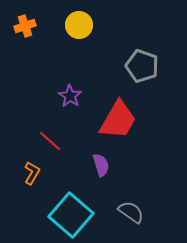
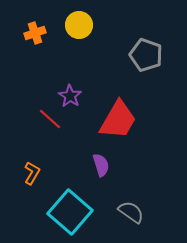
orange cross: moved 10 px right, 7 px down
gray pentagon: moved 4 px right, 11 px up
red line: moved 22 px up
cyan square: moved 1 px left, 3 px up
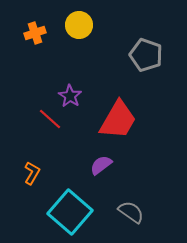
purple semicircle: rotated 110 degrees counterclockwise
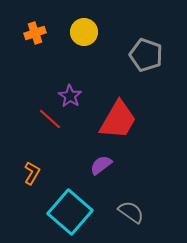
yellow circle: moved 5 px right, 7 px down
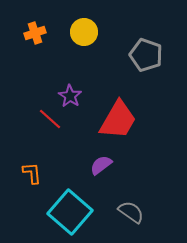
orange L-shape: rotated 35 degrees counterclockwise
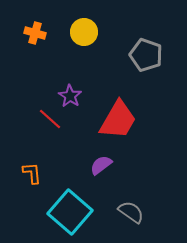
orange cross: rotated 35 degrees clockwise
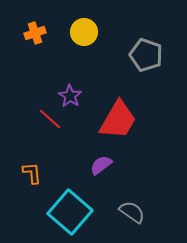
orange cross: rotated 35 degrees counterclockwise
gray semicircle: moved 1 px right
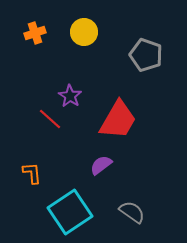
cyan square: rotated 15 degrees clockwise
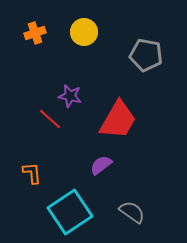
gray pentagon: rotated 8 degrees counterclockwise
purple star: rotated 20 degrees counterclockwise
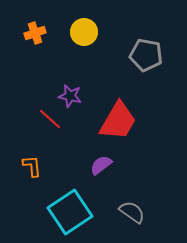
red trapezoid: moved 1 px down
orange L-shape: moved 7 px up
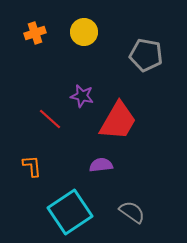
purple star: moved 12 px right
purple semicircle: rotated 30 degrees clockwise
